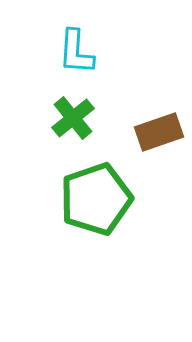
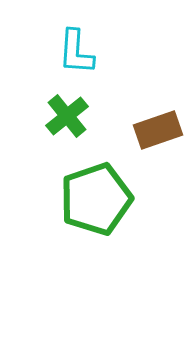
green cross: moved 6 px left, 2 px up
brown rectangle: moved 1 px left, 2 px up
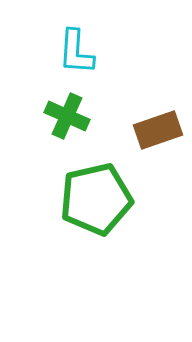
green cross: rotated 27 degrees counterclockwise
green pentagon: rotated 6 degrees clockwise
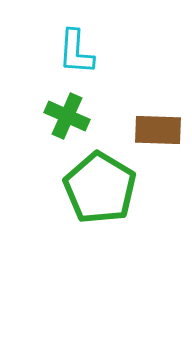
brown rectangle: rotated 21 degrees clockwise
green pentagon: moved 4 px right, 11 px up; rotated 28 degrees counterclockwise
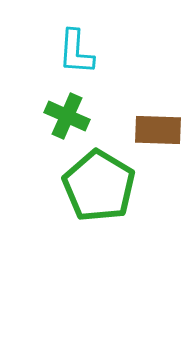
green pentagon: moved 1 px left, 2 px up
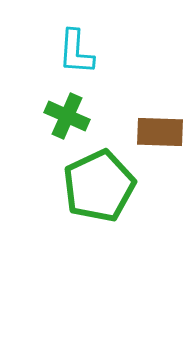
brown rectangle: moved 2 px right, 2 px down
green pentagon: rotated 16 degrees clockwise
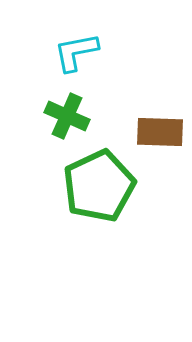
cyan L-shape: rotated 75 degrees clockwise
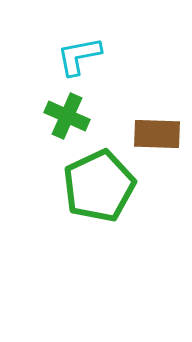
cyan L-shape: moved 3 px right, 4 px down
brown rectangle: moved 3 px left, 2 px down
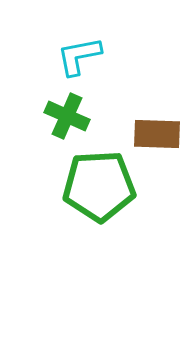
green pentagon: rotated 22 degrees clockwise
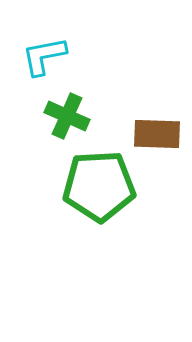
cyan L-shape: moved 35 px left
